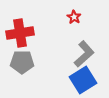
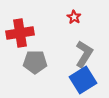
gray L-shape: rotated 16 degrees counterclockwise
gray pentagon: moved 13 px right
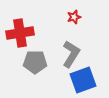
red star: rotated 24 degrees clockwise
gray L-shape: moved 13 px left
blue square: rotated 12 degrees clockwise
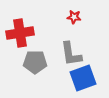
red star: rotated 24 degrees clockwise
gray L-shape: rotated 140 degrees clockwise
blue square: moved 2 px up
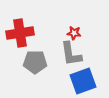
red star: moved 16 px down
blue square: moved 3 px down
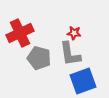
red cross: rotated 16 degrees counterclockwise
gray L-shape: moved 1 px left
gray pentagon: moved 4 px right, 4 px up; rotated 15 degrees clockwise
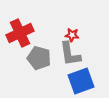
red star: moved 2 px left, 2 px down
blue square: moved 2 px left
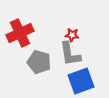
gray pentagon: moved 4 px down
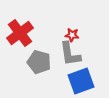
red cross: rotated 12 degrees counterclockwise
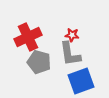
red cross: moved 8 px right, 4 px down; rotated 12 degrees clockwise
